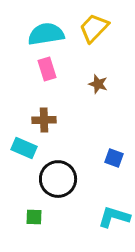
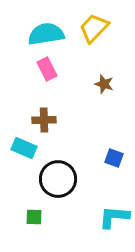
pink rectangle: rotated 10 degrees counterclockwise
brown star: moved 6 px right
cyan L-shape: rotated 12 degrees counterclockwise
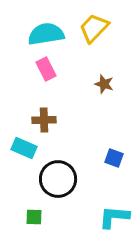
pink rectangle: moved 1 px left
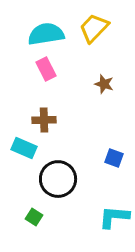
green square: rotated 30 degrees clockwise
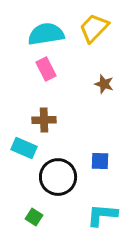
blue square: moved 14 px left, 3 px down; rotated 18 degrees counterclockwise
black circle: moved 2 px up
cyan L-shape: moved 12 px left, 2 px up
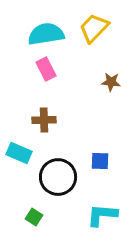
brown star: moved 7 px right, 2 px up; rotated 12 degrees counterclockwise
cyan rectangle: moved 5 px left, 5 px down
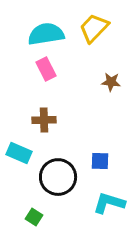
cyan L-shape: moved 7 px right, 12 px up; rotated 12 degrees clockwise
